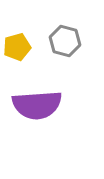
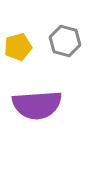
yellow pentagon: moved 1 px right
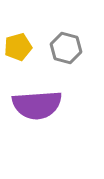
gray hexagon: moved 1 px right, 7 px down
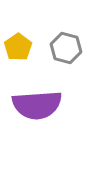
yellow pentagon: rotated 20 degrees counterclockwise
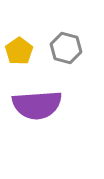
yellow pentagon: moved 1 px right, 4 px down
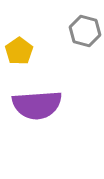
gray hexagon: moved 19 px right, 17 px up
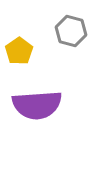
gray hexagon: moved 14 px left
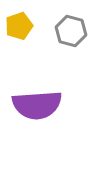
yellow pentagon: moved 25 px up; rotated 16 degrees clockwise
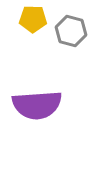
yellow pentagon: moved 14 px right, 7 px up; rotated 20 degrees clockwise
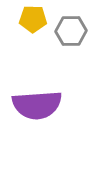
gray hexagon: rotated 16 degrees counterclockwise
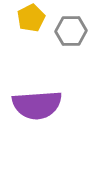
yellow pentagon: moved 2 px left, 1 px up; rotated 28 degrees counterclockwise
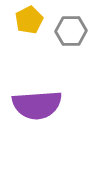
yellow pentagon: moved 2 px left, 2 px down
